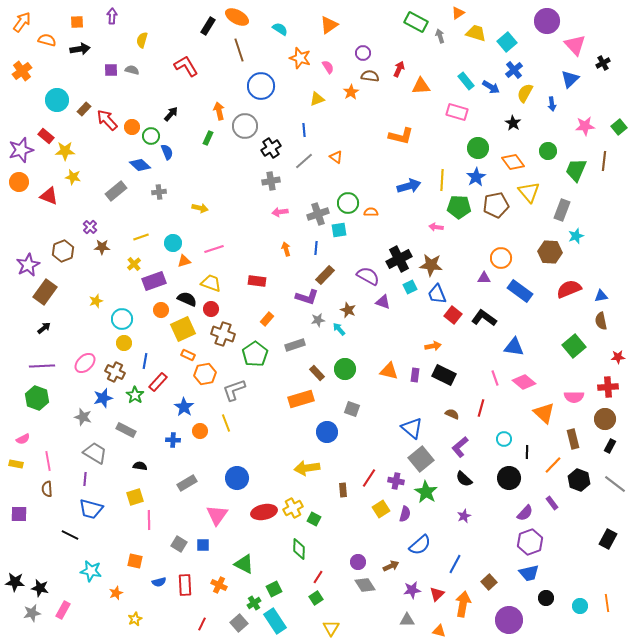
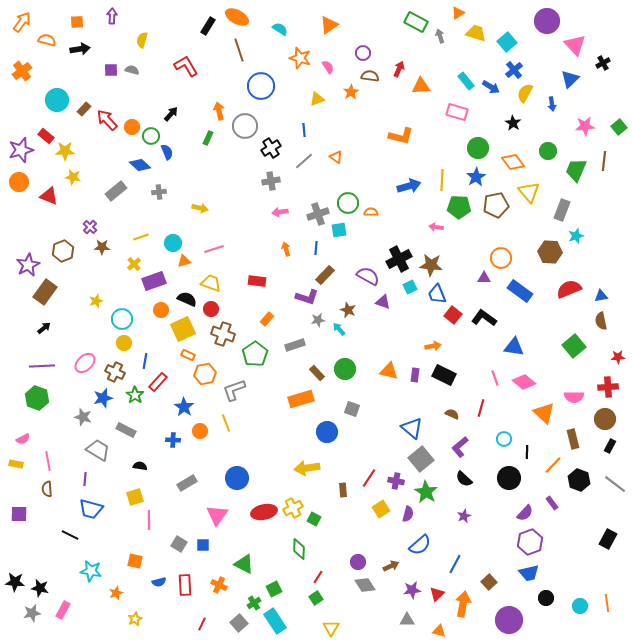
gray trapezoid at (95, 453): moved 3 px right, 3 px up
purple semicircle at (405, 514): moved 3 px right
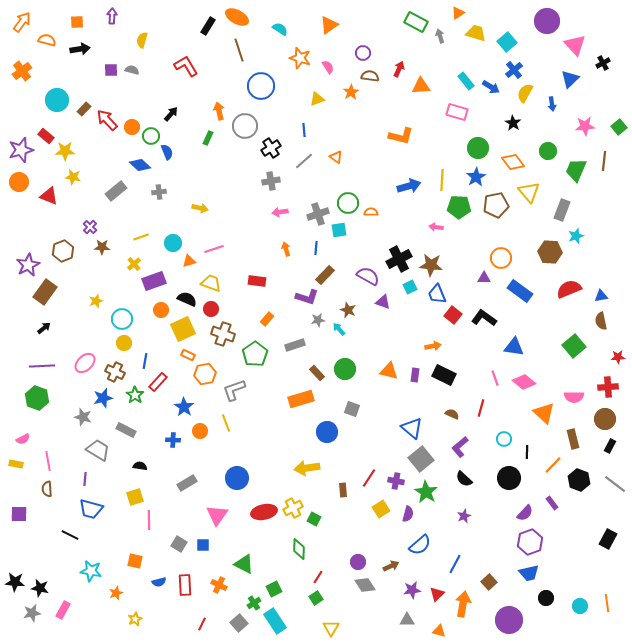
orange triangle at (184, 261): moved 5 px right
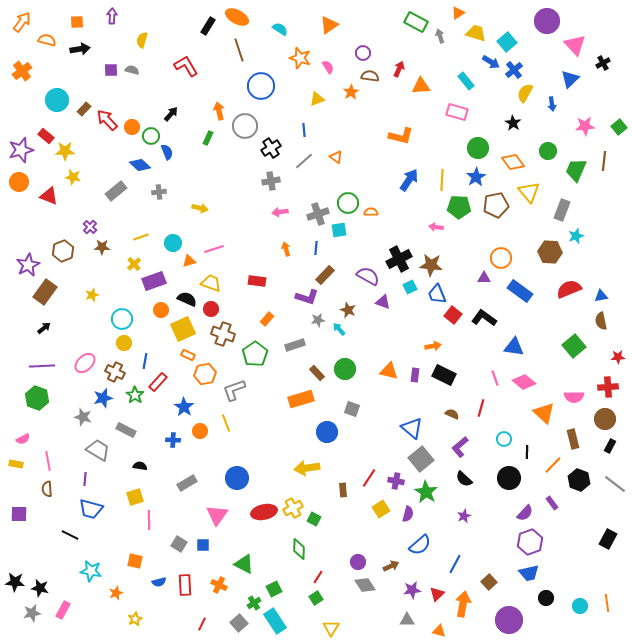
blue arrow at (491, 87): moved 25 px up
blue arrow at (409, 186): moved 6 px up; rotated 40 degrees counterclockwise
yellow star at (96, 301): moved 4 px left, 6 px up
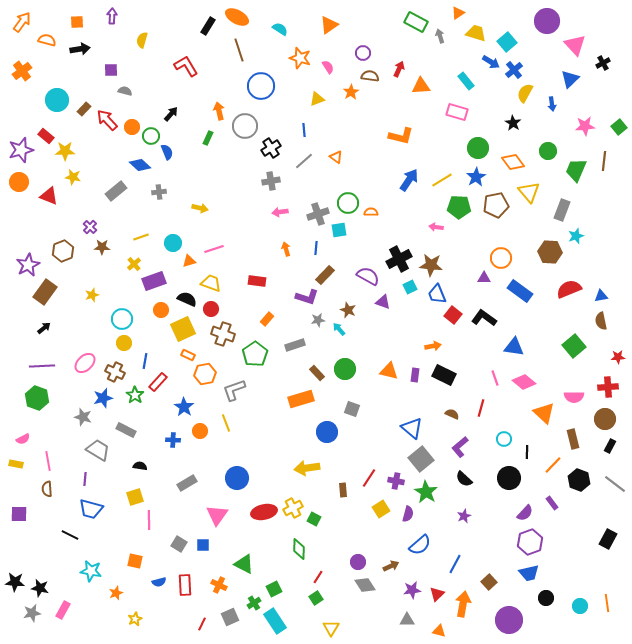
gray semicircle at (132, 70): moved 7 px left, 21 px down
yellow line at (442, 180): rotated 55 degrees clockwise
gray square at (239, 623): moved 9 px left, 6 px up; rotated 18 degrees clockwise
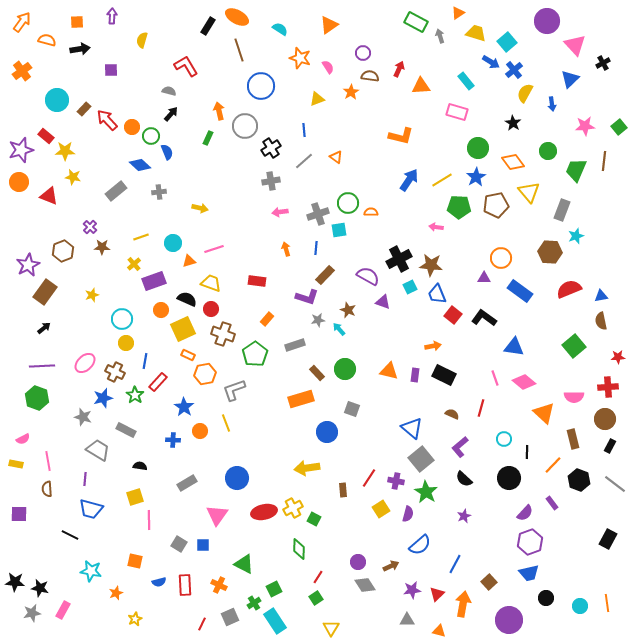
gray semicircle at (125, 91): moved 44 px right
yellow circle at (124, 343): moved 2 px right
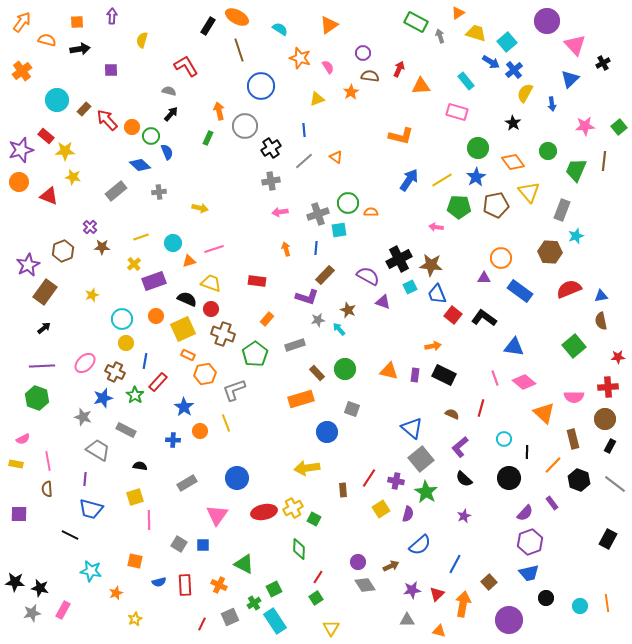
orange circle at (161, 310): moved 5 px left, 6 px down
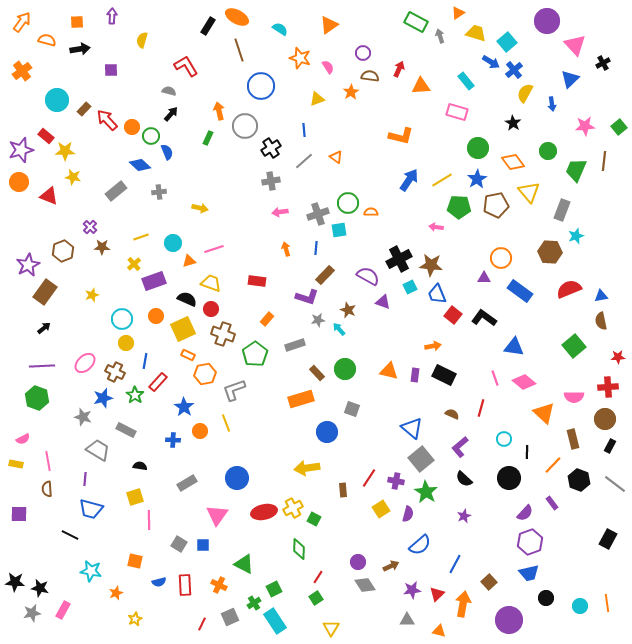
blue star at (476, 177): moved 1 px right, 2 px down
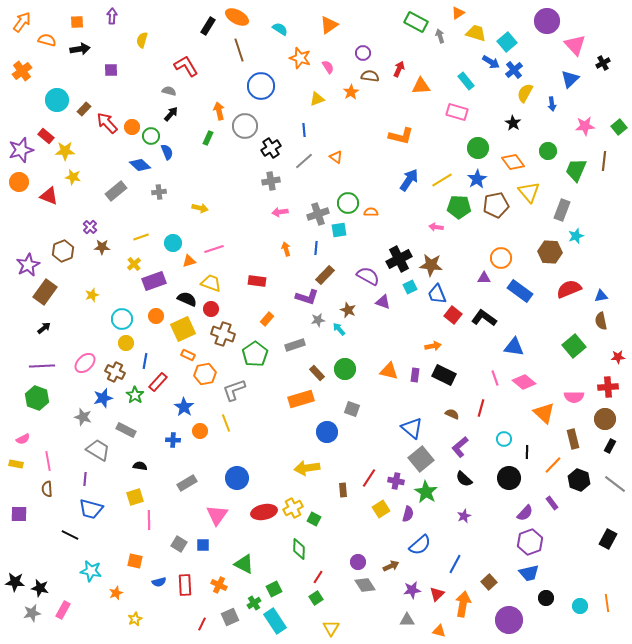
red arrow at (107, 120): moved 3 px down
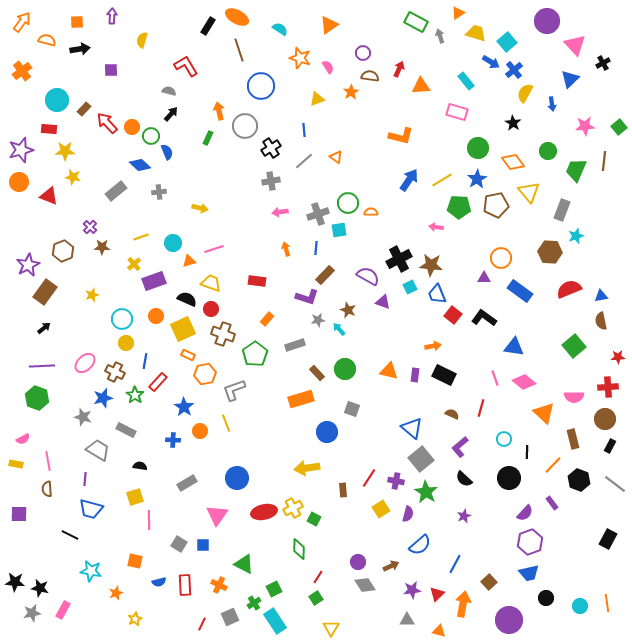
red rectangle at (46, 136): moved 3 px right, 7 px up; rotated 35 degrees counterclockwise
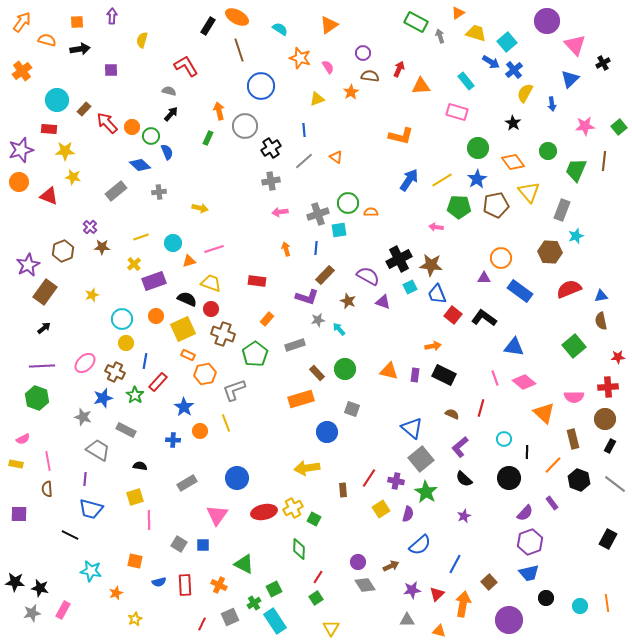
brown star at (348, 310): moved 9 px up
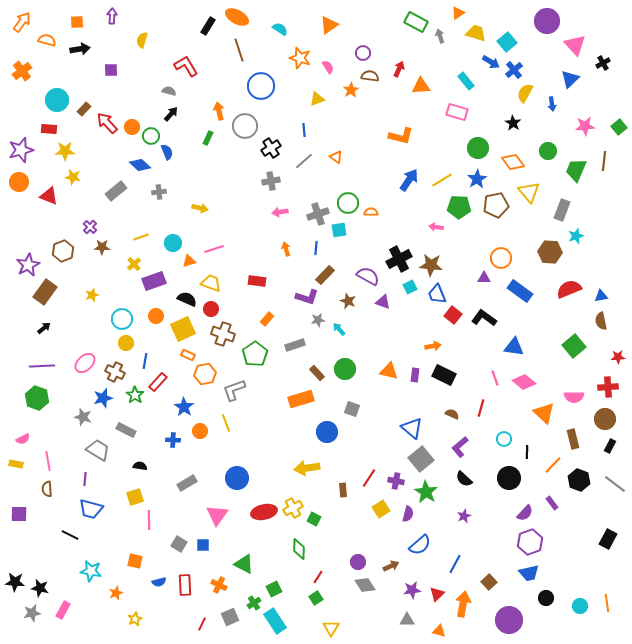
orange star at (351, 92): moved 2 px up
